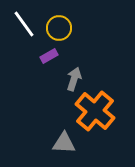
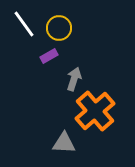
orange cross: rotated 9 degrees clockwise
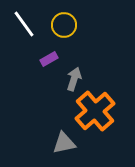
yellow circle: moved 5 px right, 3 px up
purple rectangle: moved 3 px down
gray triangle: rotated 15 degrees counterclockwise
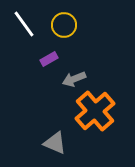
gray arrow: rotated 130 degrees counterclockwise
gray triangle: moved 9 px left; rotated 35 degrees clockwise
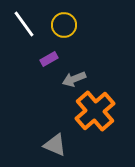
gray triangle: moved 2 px down
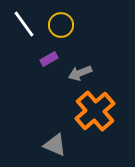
yellow circle: moved 3 px left
gray arrow: moved 6 px right, 6 px up
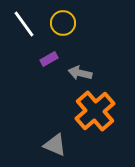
yellow circle: moved 2 px right, 2 px up
gray arrow: rotated 35 degrees clockwise
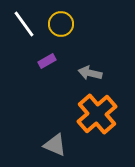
yellow circle: moved 2 px left, 1 px down
purple rectangle: moved 2 px left, 2 px down
gray arrow: moved 10 px right
orange cross: moved 2 px right, 3 px down
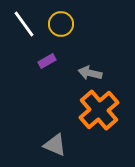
orange cross: moved 2 px right, 4 px up
